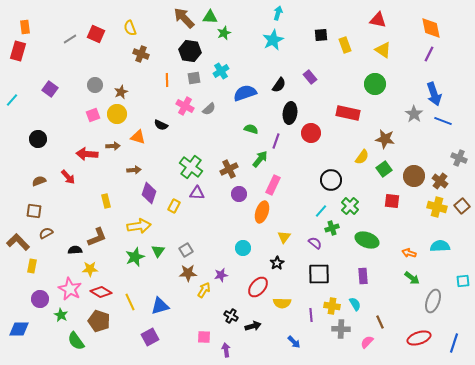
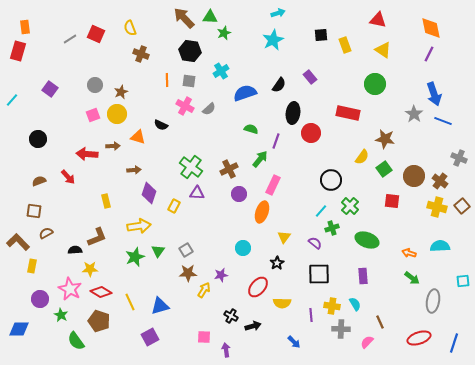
cyan arrow at (278, 13): rotated 56 degrees clockwise
gray square at (194, 78): moved 5 px left, 3 px down; rotated 16 degrees clockwise
black ellipse at (290, 113): moved 3 px right
gray ellipse at (433, 301): rotated 10 degrees counterclockwise
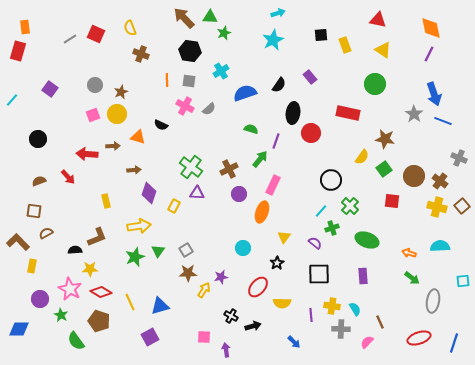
purple star at (221, 275): moved 2 px down
cyan semicircle at (355, 304): moved 5 px down
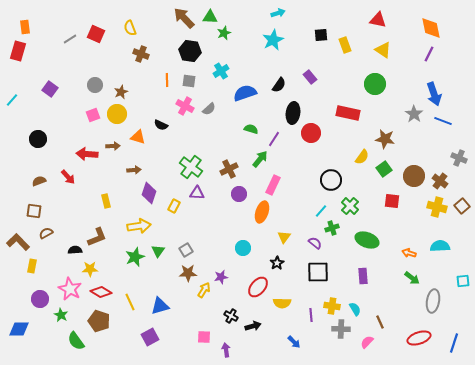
purple line at (276, 141): moved 2 px left, 2 px up; rotated 14 degrees clockwise
black square at (319, 274): moved 1 px left, 2 px up
